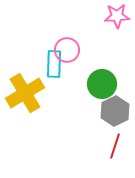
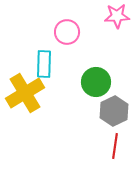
pink circle: moved 18 px up
cyan rectangle: moved 10 px left
green circle: moved 6 px left, 2 px up
gray hexagon: moved 1 px left
red line: rotated 10 degrees counterclockwise
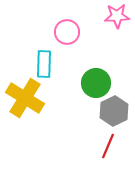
green circle: moved 1 px down
yellow cross: moved 5 px down; rotated 27 degrees counterclockwise
red line: moved 7 px left; rotated 15 degrees clockwise
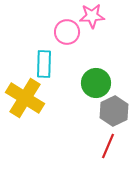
pink star: moved 25 px left
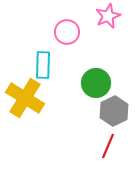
pink star: moved 16 px right; rotated 20 degrees counterclockwise
cyan rectangle: moved 1 px left, 1 px down
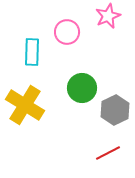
cyan rectangle: moved 11 px left, 13 px up
green circle: moved 14 px left, 5 px down
yellow cross: moved 7 px down
gray hexagon: moved 1 px right, 1 px up
red line: moved 7 px down; rotated 40 degrees clockwise
